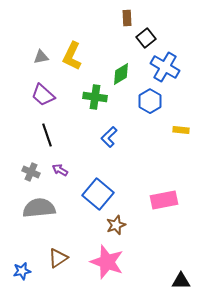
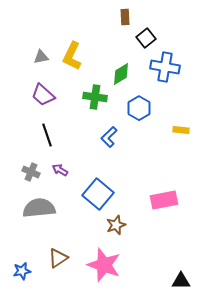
brown rectangle: moved 2 px left, 1 px up
blue cross: rotated 20 degrees counterclockwise
blue hexagon: moved 11 px left, 7 px down
pink star: moved 3 px left, 3 px down
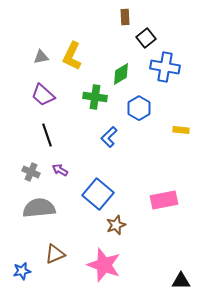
brown triangle: moved 3 px left, 4 px up; rotated 10 degrees clockwise
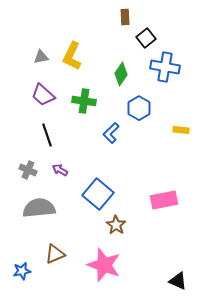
green diamond: rotated 25 degrees counterclockwise
green cross: moved 11 px left, 4 px down
blue L-shape: moved 2 px right, 4 px up
gray cross: moved 3 px left, 2 px up
brown star: rotated 18 degrees counterclockwise
black triangle: moved 3 px left; rotated 24 degrees clockwise
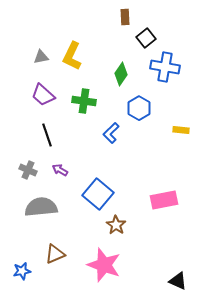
gray semicircle: moved 2 px right, 1 px up
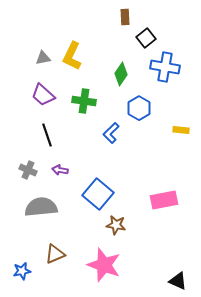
gray triangle: moved 2 px right, 1 px down
purple arrow: rotated 21 degrees counterclockwise
brown star: rotated 24 degrees counterclockwise
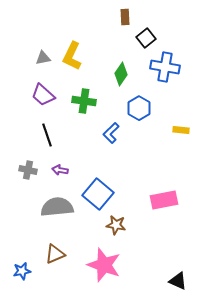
gray cross: rotated 12 degrees counterclockwise
gray semicircle: moved 16 px right
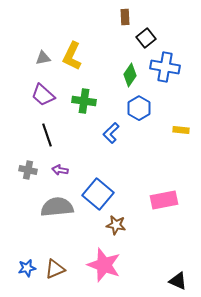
green diamond: moved 9 px right, 1 px down
brown triangle: moved 15 px down
blue star: moved 5 px right, 3 px up
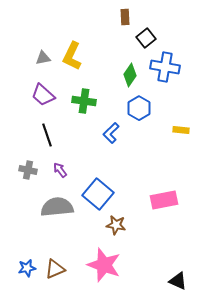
purple arrow: rotated 42 degrees clockwise
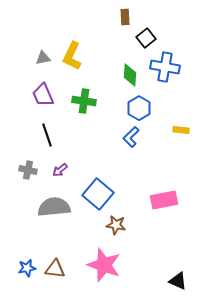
green diamond: rotated 30 degrees counterclockwise
purple trapezoid: rotated 25 degrees clockwise
blue L-shape: moved 20 px right, 4 px down
purple arrow: rotated 91 degrees counterclockwise
gray semicircle: moved 3 px left
brown triangle: rotated 30 degrees clockwise
